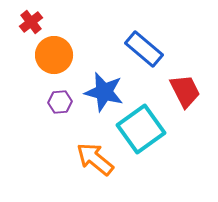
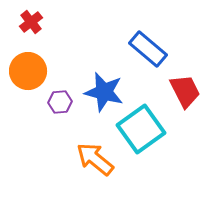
blue rectangle: moved 4 px right
orange circle: moved 26 px left, 16 px down
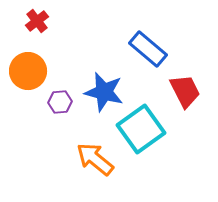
red cross: moved 6 px right, 1 px up
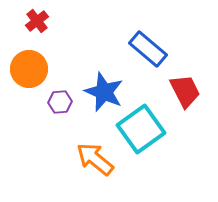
orange circle: moved 1 px right, 2 px up
blue star: rotated 9 degrees clockwise
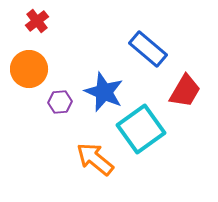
red trapezoid: rotated 57 degrees clockwise
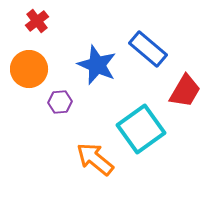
blue star: moved 7 px left, 27 px up
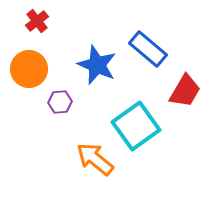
cyan square: moved 5 px left, 3 px up
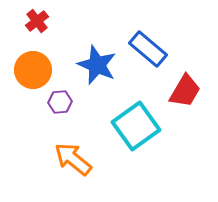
orange circle: moved 4 px right, 1 px down
orange arrow: moved 22 px left
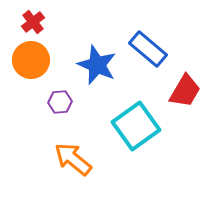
red cross: moved 4 px left, 1 px down
orange circle: moved 2 px left, 10 px up
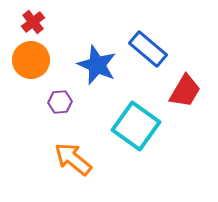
cyan square: rotated 18 degrees counterclockwise
